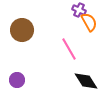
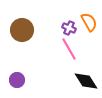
purple cross: moved 10 px left, 18 px down
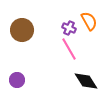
orange semicircle: moved 1 px up
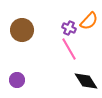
orange semicircle: rotated 72 degrees clockwise
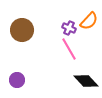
black diamond: rotated 10 degrees counterclockwise
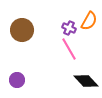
orange semicircle: rotated 12 degrees counterclockwise
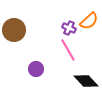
orange semicircle: rotated 18 degrees clockwise
brown circle: moved 8 px left
pink line: moved 1 px left, 1 px down
purple circle: moved 19 px right, 11 px up
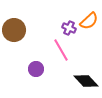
pink line: moved 7 px left
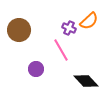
brown circle: moved 5 px right
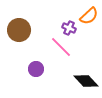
orange semicircle: moved 5 px up
pink line: moved 3 px up; rotated 15 degrees counterclockwise
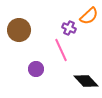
pink line: moved 3 px down; rotated 20 degrees clockwise
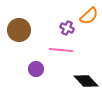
purple cross: moved 2 px left
pink line: rotated 60 degrees counterclockwise
